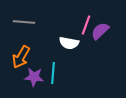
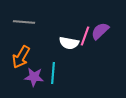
pink line: moved 1 px left, 11 px down
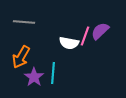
purple star: rotated 30 degrees clockwise
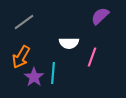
gray line: rotated 40 degrees counterclockwise
purple semicircle: moved 15 px up
pink line: moved 7 px right, 21 px down
white semicircle: rotated 12 degrees counterclockwise
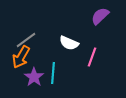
gray line: moved 2 px right, 18 px down
white semicircle: rotated 24 degrees clockwise
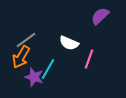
pink line: moved 3 px left, 2 px down
cyan line: moved 5 px left, 4 px up; rotated 25 degrees clockwise
purple star: rotated 18 degrees counterclockwise
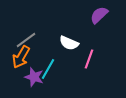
purple semicircle: moved 1 px left, 1 px up
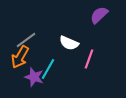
orange arrow: moved 1 px left
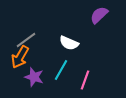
pink line: moved 4 px left, 21 px down
cyan line: moved 13 px right, 1 px down
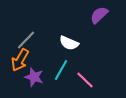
gray line: rotated 10 degrees counterclockwise
orange arrow: moved 3 px down
pink line: rotated 66 degrees counterclockwise
